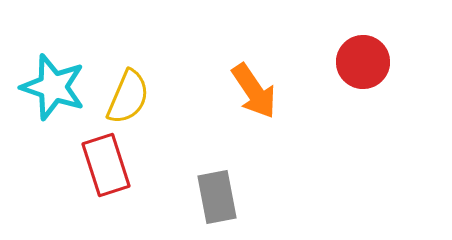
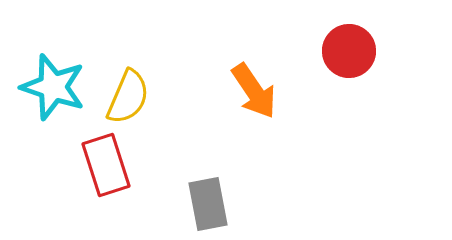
red circle: moved 14 px left, 11 px up
gray rectangle: moved 9 px left, 7 px down
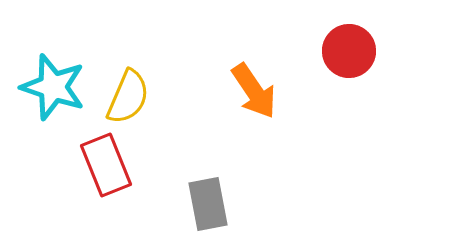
red rectangle: rotated 4 degrees counterclockwise
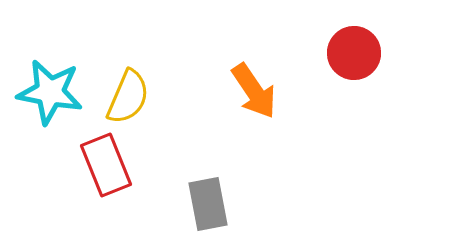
red circle: moved 5 px right, 2 px down
cyan star: moved 3 px left, 5 px down; rotated 8 degrees counterclockwise
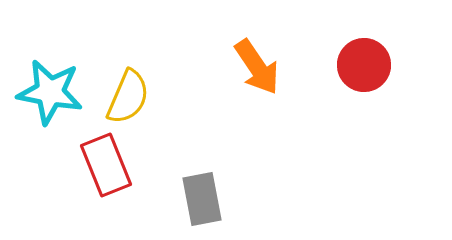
red circle: moved 10 px right, 12 px down
orange arrow: moved 3 px right, 24 px up
gray rectangle: moved 6 px left, 5 px up
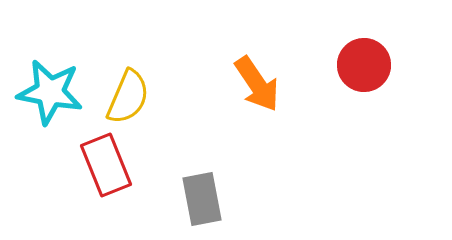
orange arrow: moved 17 px down
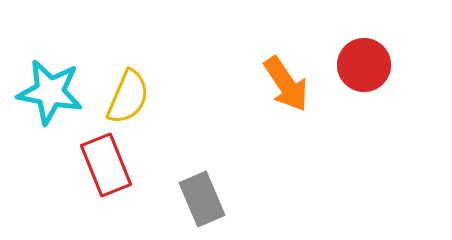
orange arrow: moved 29 px right
gray rectangle: rotated 12 degrees counterclockwise
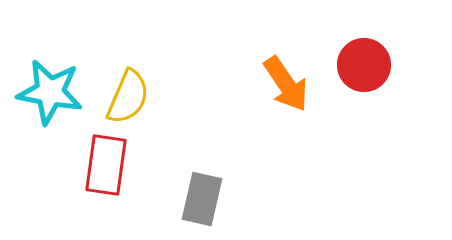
red rectangle: rotated 30 degrees clockwise
gray rectangle: rotated 36 degrees clockwise
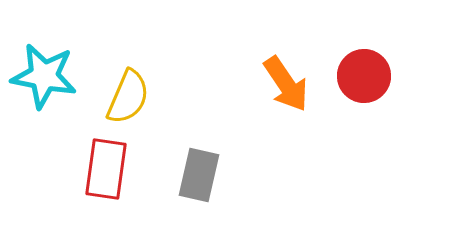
red circle: moved 11 px down
cyan star: moved 6 px left, 16 px up
red rectangle: moved 4 px down
gray rectangle: moved 3 px left, 24 px up
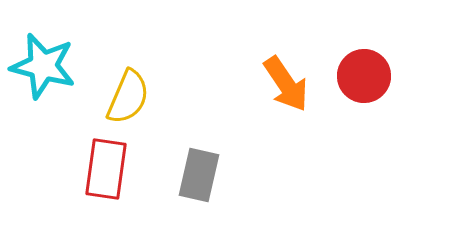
cyan star: moved 1 px left, 10 px up; rotated 4 degrees clockwise
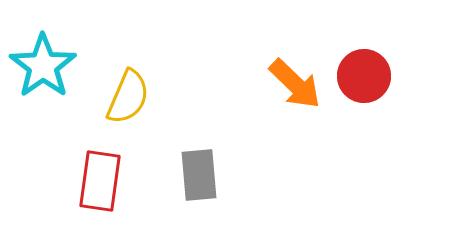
cyan star: rotated 22 degrees clockwise
orange arrow: moved 9 px right; rotated 12 degrees counterclockwise
red rectangle: moved 6 px left, 12 px down
gray rectangle: rotated 18 degrees counterclockwise
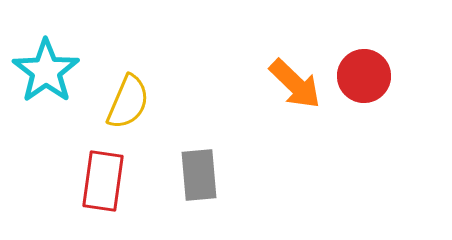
cyan star: moved 3 px right, 5 px down
yellow semicircle: moved 5 px down
red rectangle: moved 3 px right
